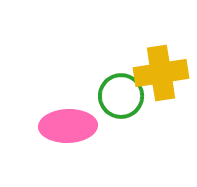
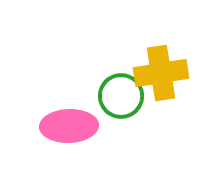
pink ellipse: moved 1 px right
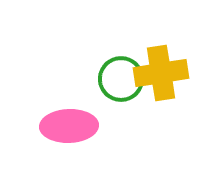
green circle: moved 17 px up
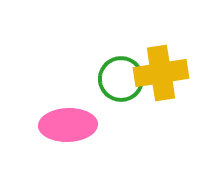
pink ellipse: moved 1 px left, 1 px up
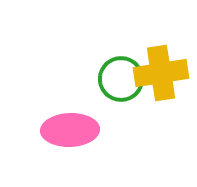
pink ellipse: moved 2 px right, 5 px down
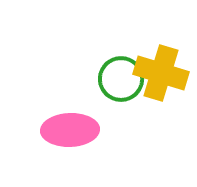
yellow cross: rotated 26 degrees clockwise
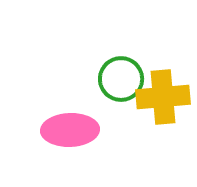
yellow cross: moved 2 px right, 24 px down; rotated 22 degrees counterclockwise
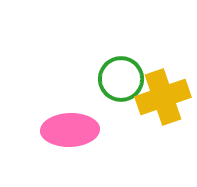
yellow cross: rotated 14 degrees counterclockwise
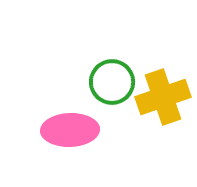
green circle: moved 9 px left, 3 px down
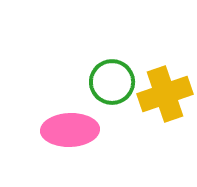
yellow cross: moved 2 px right, 3 px up
